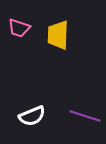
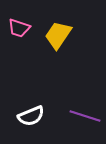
yellow trapezoid: rotated 32 degrees clockwise
white semicircle: moved 1 px left
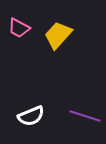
pink trapezoid: rotated 10 degrees clockwise
yellow trapezoid: rotated 8 degrees clockwise
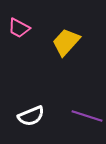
yellow trapezoid: moved 8 px right, 7 px down
purple line: moved 2 px right
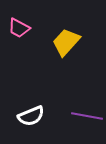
purple line: rotated 8 degrees counterclockwise
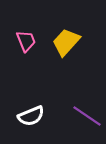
pink trapezoid: moved 7 px right, 13 px down; rotated 140 degrees counterclockwise
purple line: rotated 24 degrees clockwise
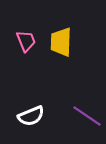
yellow trapezoid: moved 5 px left; rotated 40 degrees counterclockwise
